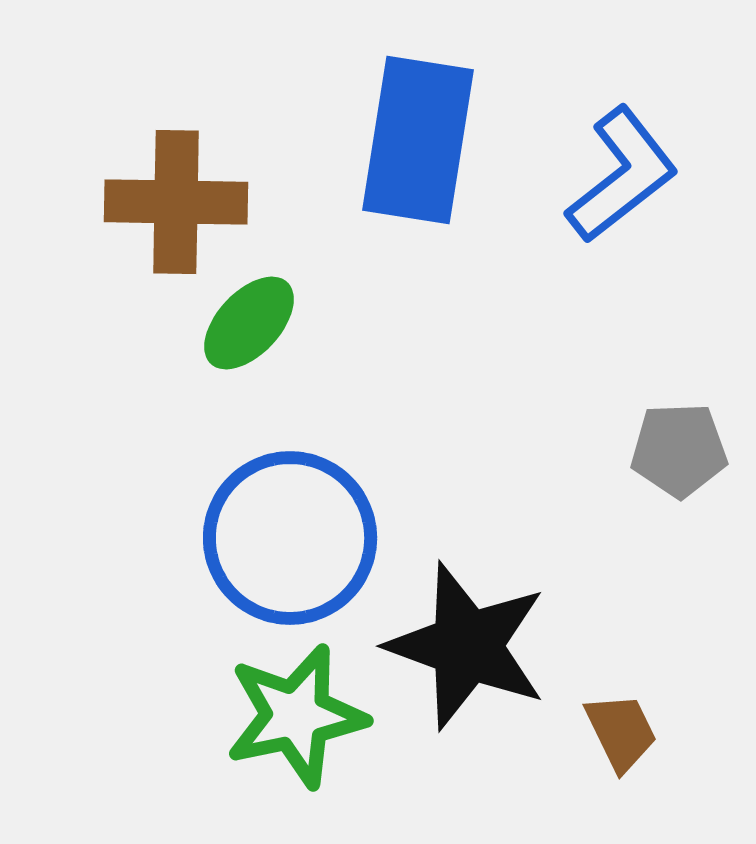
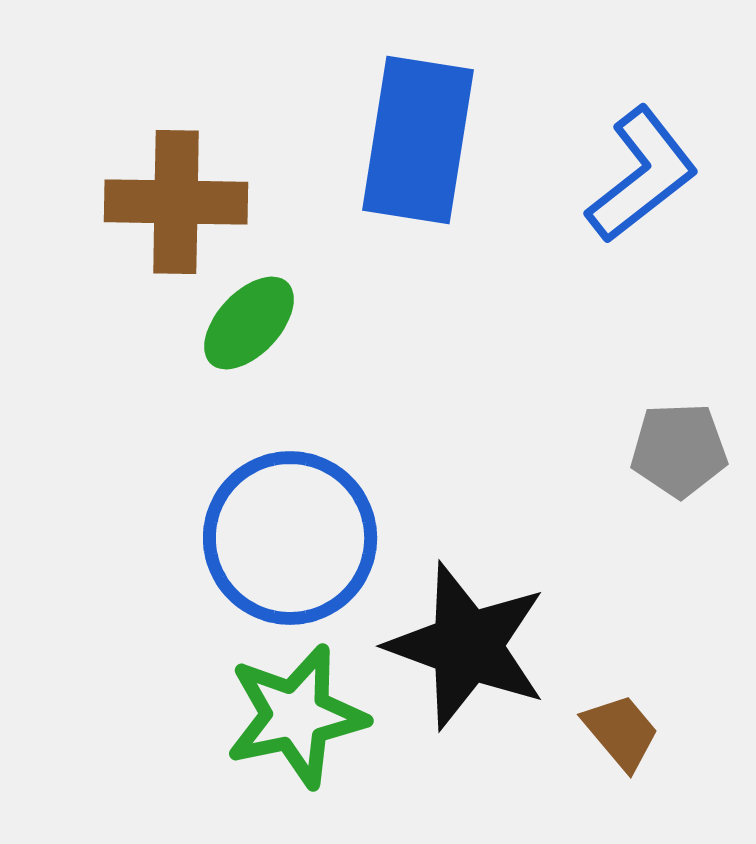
blue L-shape: moved 20 px right
brown trapezoid: rotated 14 degrees counterclockwise
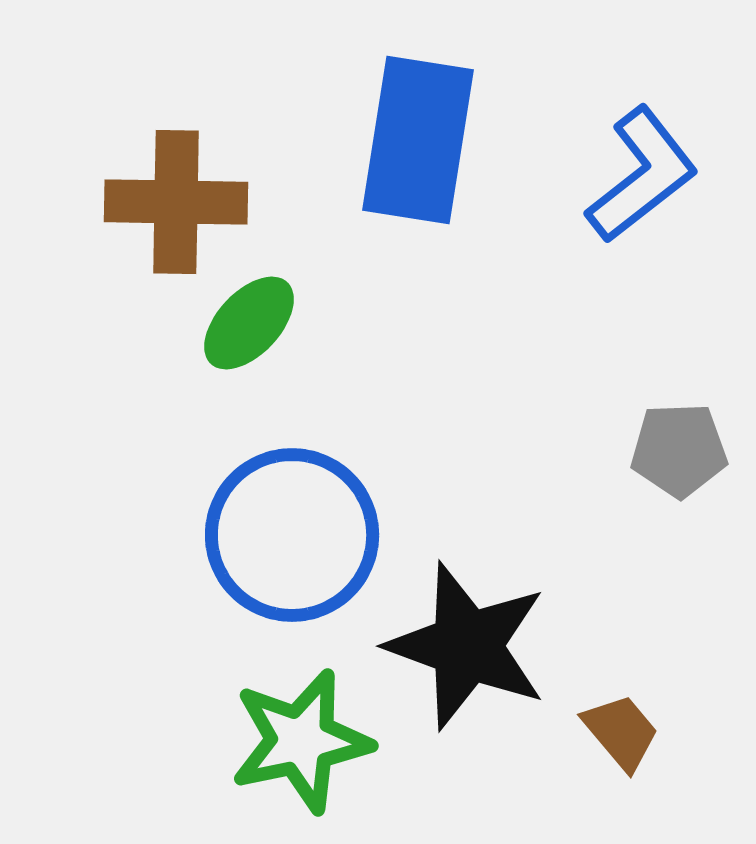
blue circle: moved 2 px right, 3 px up
green star: moved 5 px right, 25 px down
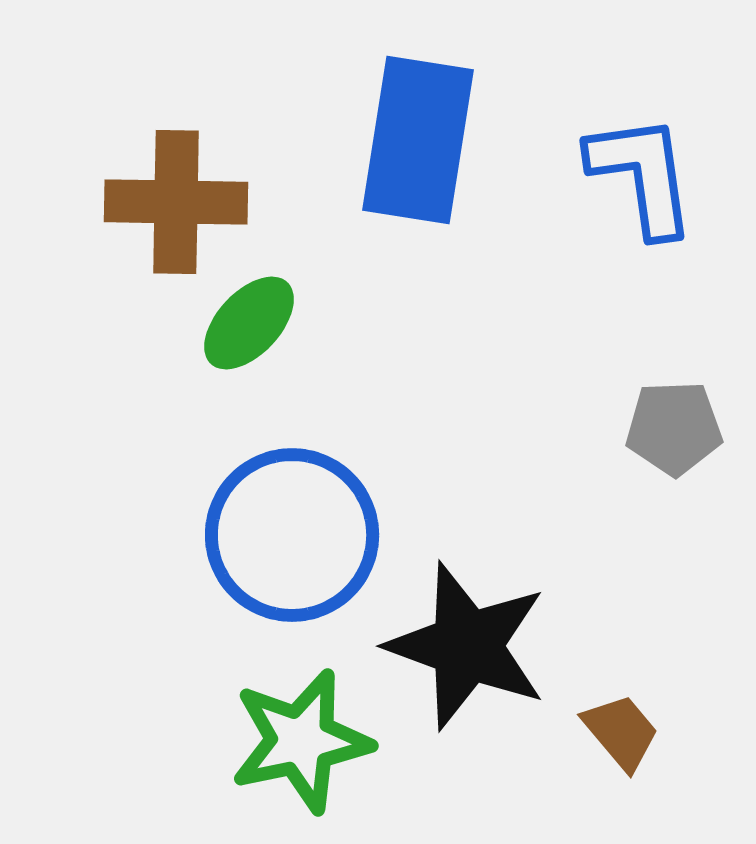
blue L-shape: rotated 60 degrees counterclockwise
gray pentagon: moved 5 px left, 22 px up
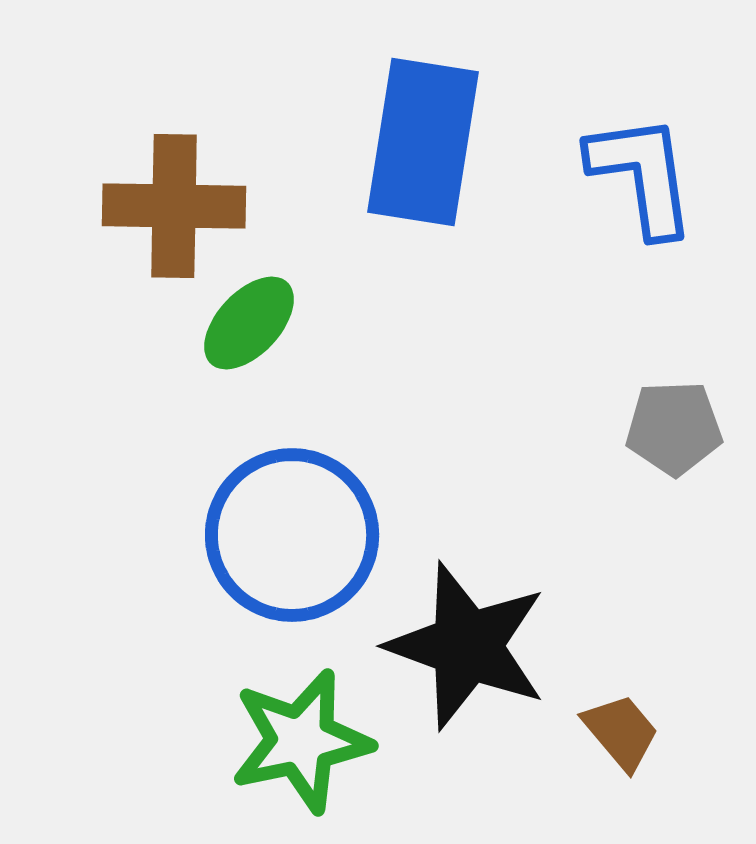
blue rectangle: moved 5 px right, 2 px down
brown cross: moved 2 px left, 4 px down
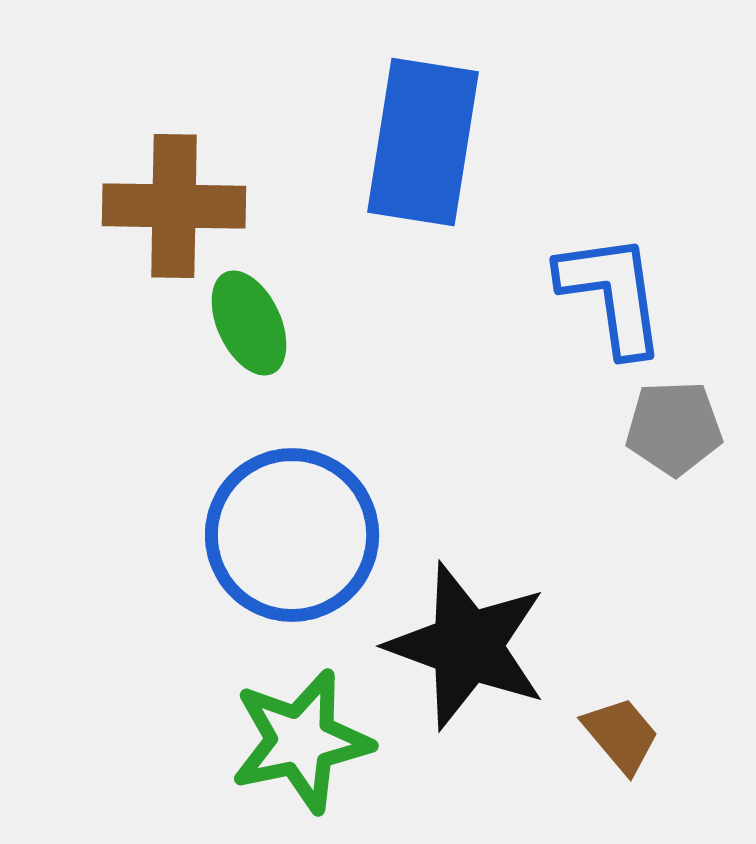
blue L-shape: moved 30 px left, 119 px down
green ellipse: rotated 68 degrees counterclockwise
brown trapezoid: moved 3 px down
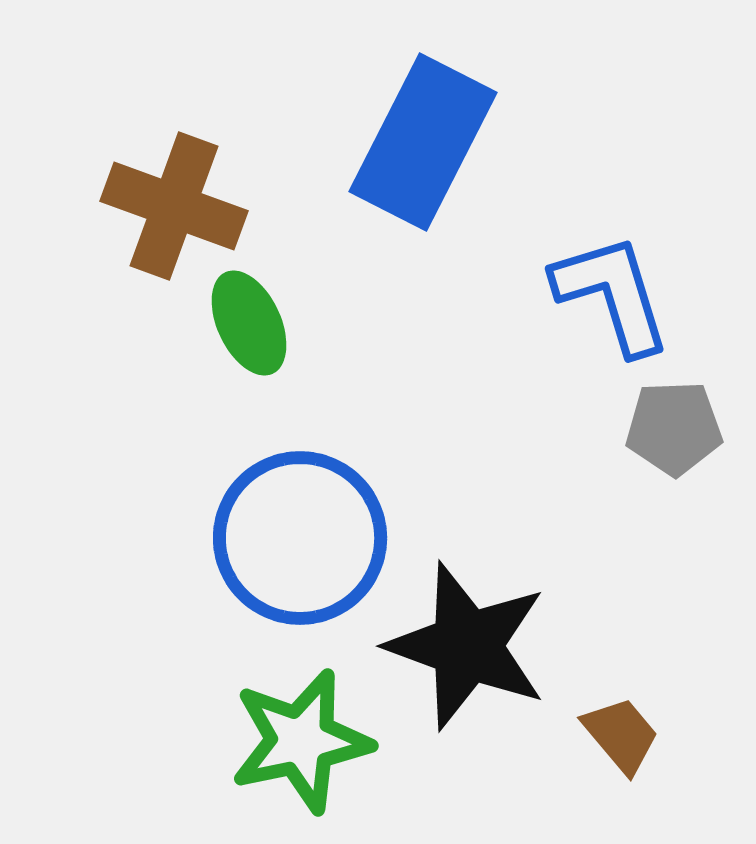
blue rectangle: rotated 18 degrees clockwise
brown cross: rotated 19 degrees clockwise
blue L-shape: rotated 9 degrees counterclockwise
blue circle: moved 8 px right, 3 px down
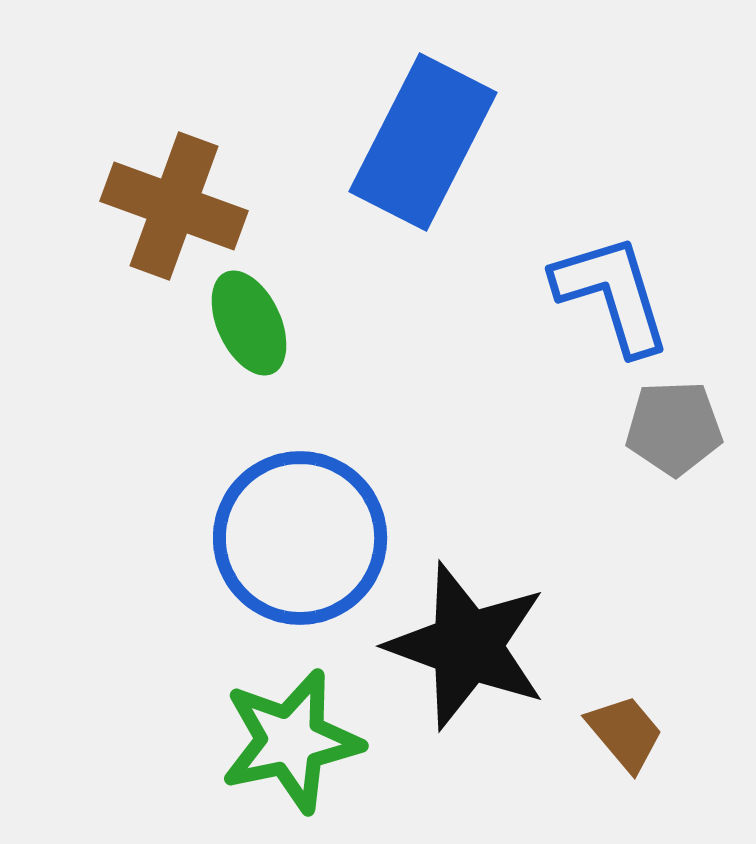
brown trapezoid: moved 4 px right, 2 px up
green star: moved 10 px left
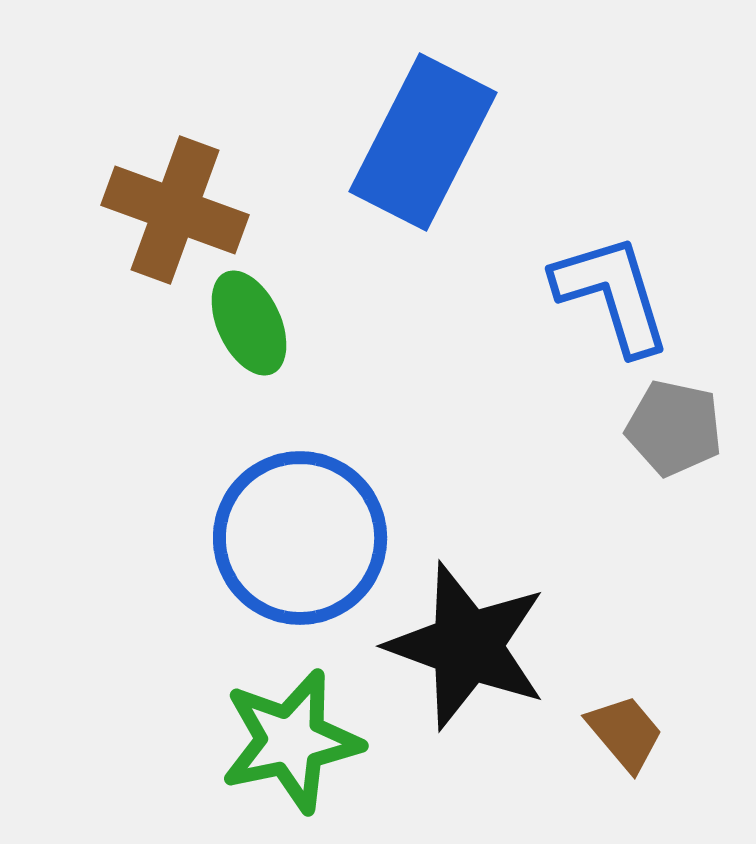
brown cross: moved 1 px right, 4 px down
gray pentagon: rotated 14 degrees clockwise
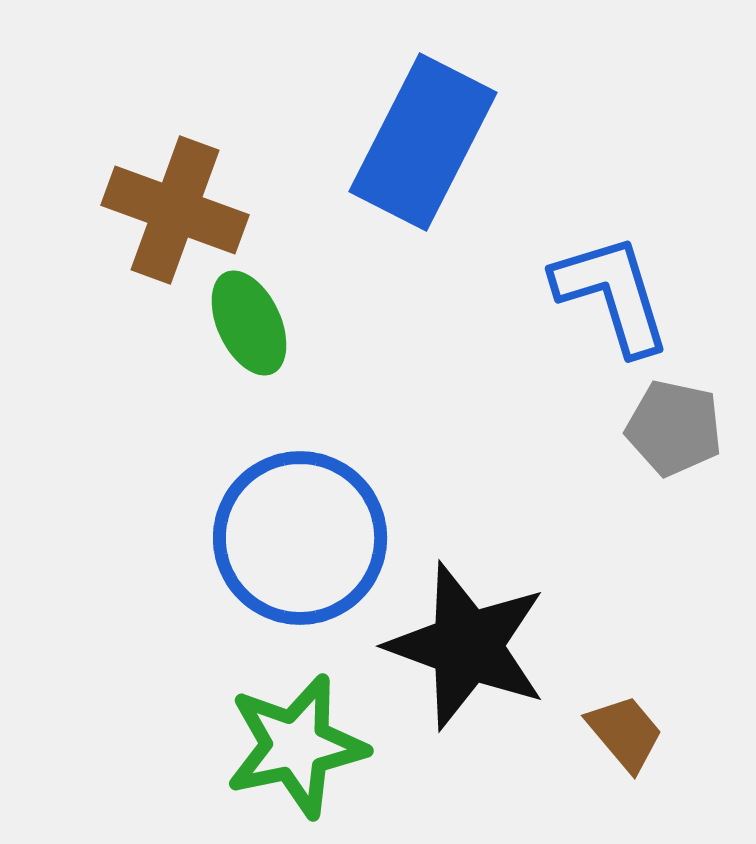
green star: moved 5 px right, 5 px down
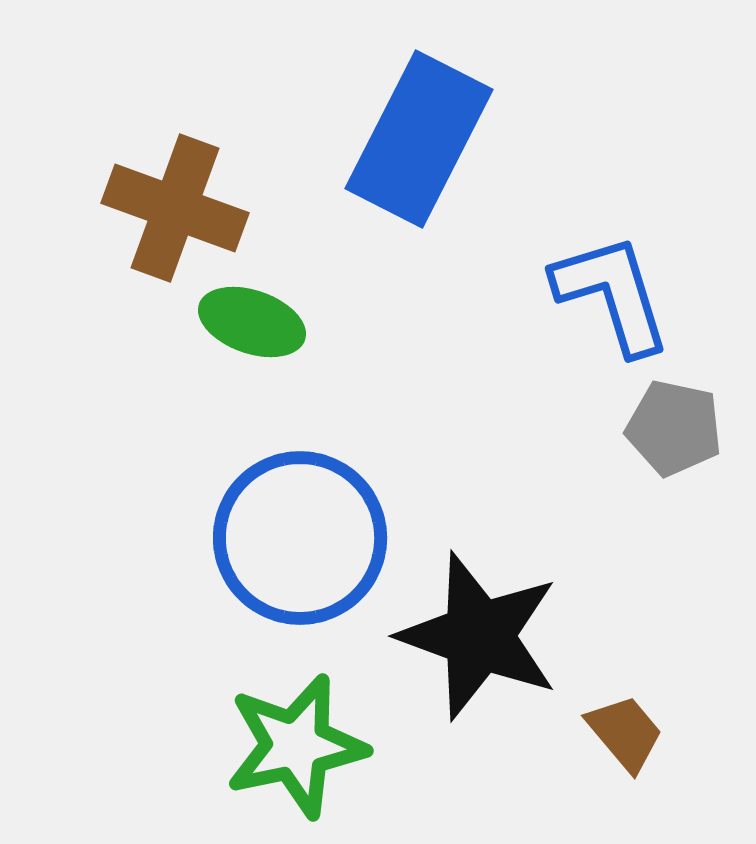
blue rectangle: moved 4 px left, 3 px up
brown cross: moved 2 px up
green ellipse: moved 3 px right, 1 px up; rotated 46 degrees counterclockwise
black star: moved 12 px right, 10 px up
